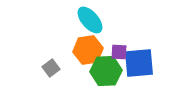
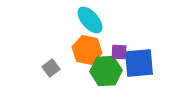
orange hexagon: moved 1 px left; rotated 20 degrees clockwise
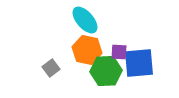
cyan ellipse: moved 5 px left
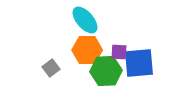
orange hexagon: rotated 12 degrees counterclockwise
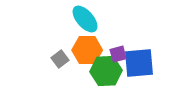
cyan ellipse: moved 1 px up
purple square: moved 1 px left, 2 px down; rotated 18 degrees counterclockwise
gray square: moved 9 px right, 9 px up
